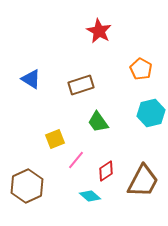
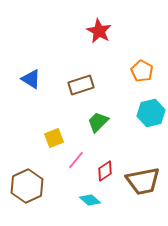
orange pentagon: moved 1 px right, 2 px down
green trapezoid: rotated 80 degrees clockwise
yellow square: moved 1 px left, 1 px up
red diamond: moved 1 px left
brown trapezoid: rotated 51 degrees clockwise
cyan diamond: moved 4 px down
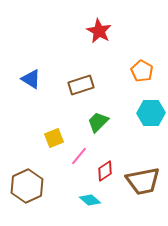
cyan hexagon: rotated 12 degrees clockwise
pink line: moved 3 px right, 4 px up
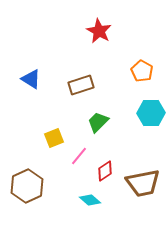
brown trapezoid: moved 2 px down
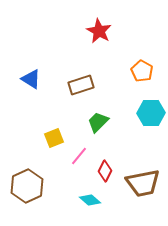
red diamond: rotated 30 degrees counterclockwise
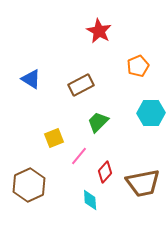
orange pentagon: moved 4 px left, 5 px up; rotated 20 degrees clockwise
brown rectangle: rotated 10 degrees counterclockwise
red diamond: moved 1 px down; rotated 15 degrees clockwise
brown hexagon: moved 2 px right, 1 px up
cyan diamond: rotated 45 degrees clockwise
